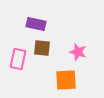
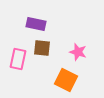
orange square: rotated 30 degrees clockwise
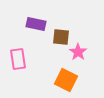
brown square: moved 19 px right, 11 px up
pink star: rotated 18 degrees clockwise
pink rectangle: rotated 20 degrees counterclockwise
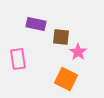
orange square: moved 1 px up
